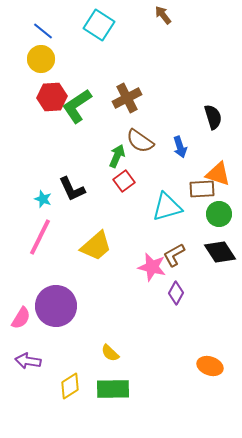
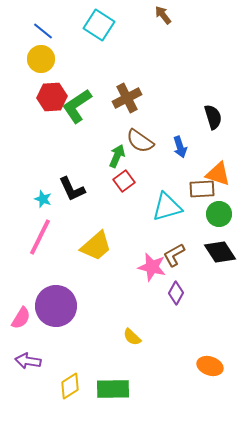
yellow semicircle: moved 22 px right, 16 px up
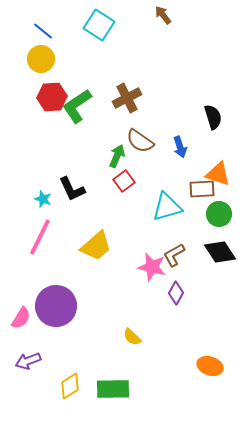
purple arrow: rotated 30 degrees counterclockwise
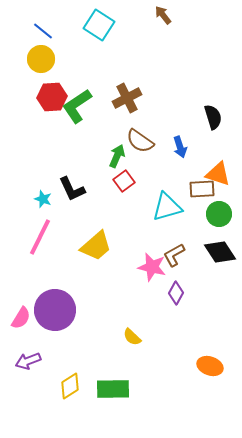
purple circle: moved 1 px left, 4 px down
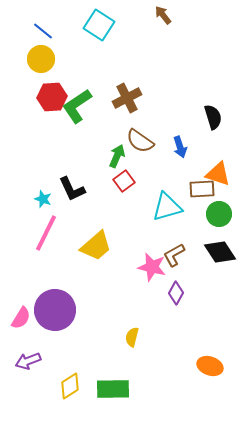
pink line: moved 6 px right, 4 px up
yellow semicircle: rotated 60 degrees clockwise
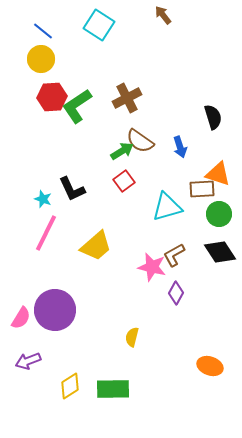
green arrow: moved 5 px right, 5 px up; rotated 35 degrees clockwise
